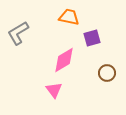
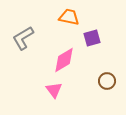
gray L-shape: moved 5 px right, 5 px down
brown circle: moved 8 px down
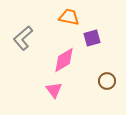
gray L-shape: rotated 10 degrees counterclockwise
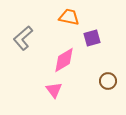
brown circle: moved 1 px right
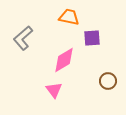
purple square: rotated 12 degrees clockwise
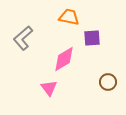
pink diamond: moved 1 px up
brown circle: moved 1 px down
pink triangle: moved 5 px left, 2 px up
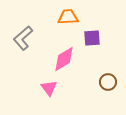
orange trapezoid: moved 1 px left; rotated 15 degrees counterclockwise
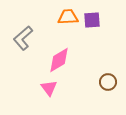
purple square: moved 18 px up
pink diamond: moved 5 px left, 1 px down
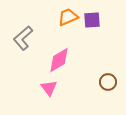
orange trapezoid: rotated 20 degrees counterclockwise
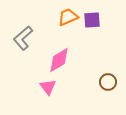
pink triangle: moved 1 px left, 1 px up
